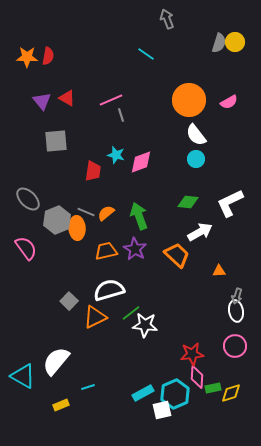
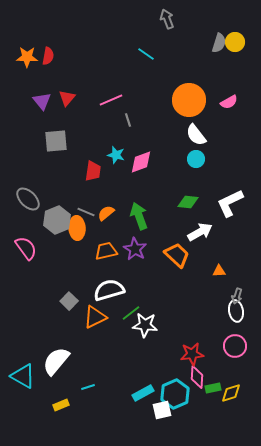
red triangle at (67, 98): rotated 42 degrees clockwise
gray line at (121, 115): moved 7 px right, 5 px down
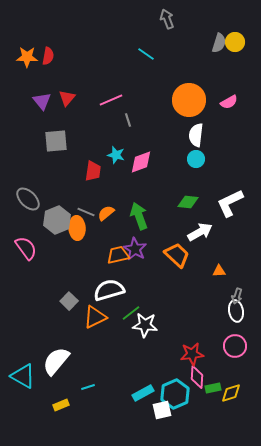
white semicircle at (196, 135): rotated 45 degrees clockwise
orange trapezoid at (106, 251): moved 12 px right, 4 px down
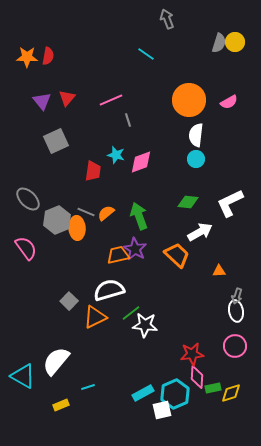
gray square at (56, 141): rotated 20 degrees counterclockwise
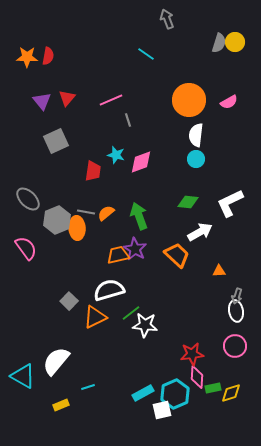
gray line at (86, 212): rotated 12 degrees counterclockwise
